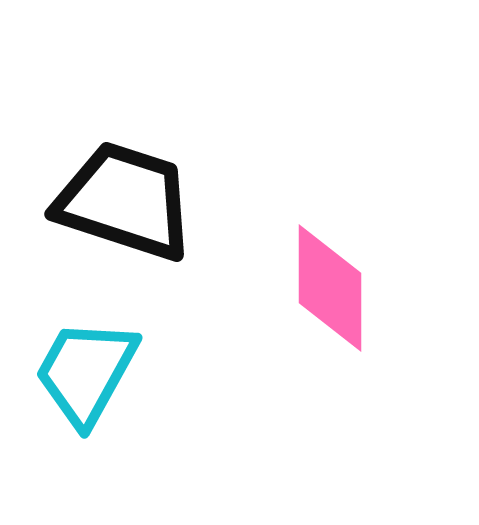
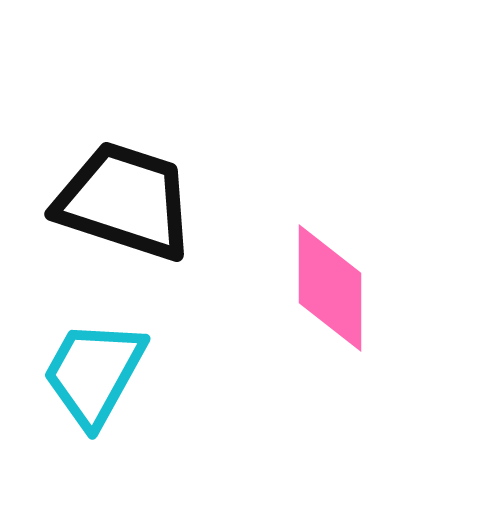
cyan trapezoid: moved 8 px right, 1 px down
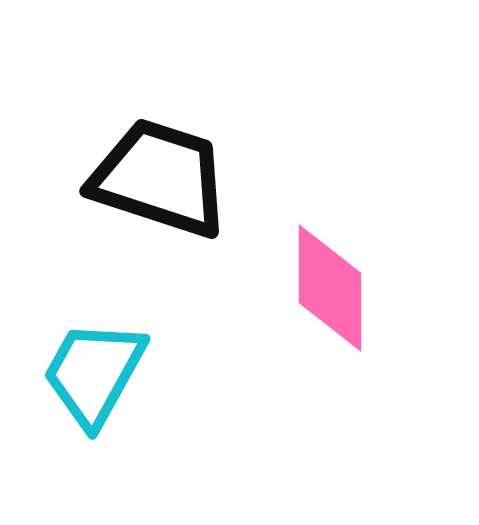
black trapezoid: moved 35 px right, 23 px up
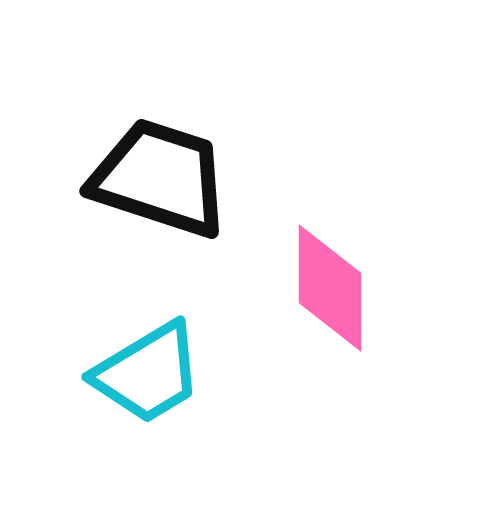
cyan trapezoid: moved 54 px right; rotated 150 degrees counterclockwise
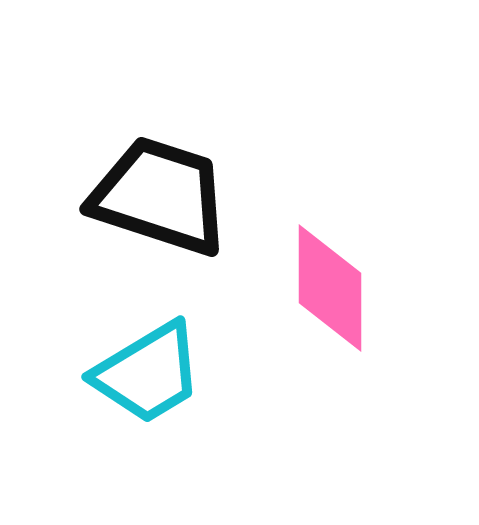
black trapezoid: moved 18 px down
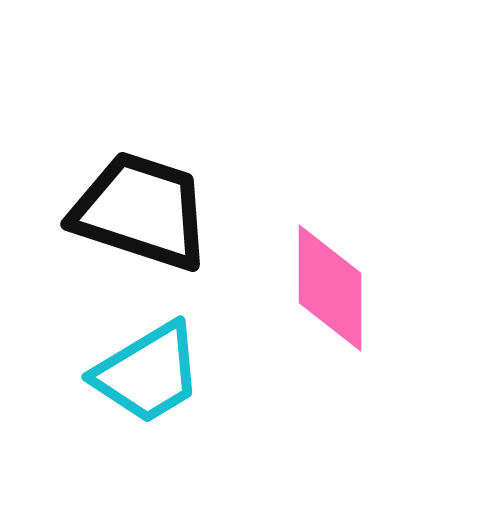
black trapezoid: moved 19 px left, 15 px down
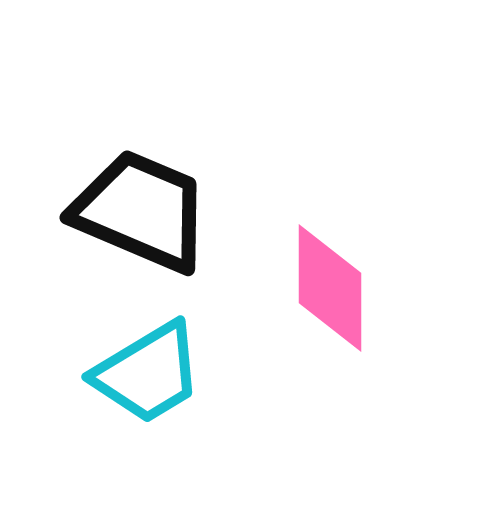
black trapezoid: rotated 5 degrees clockwise
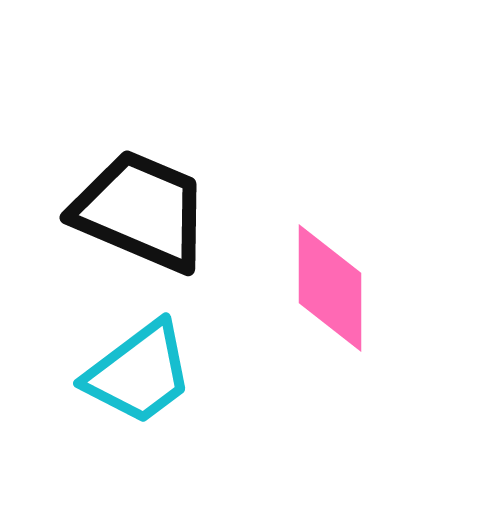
cyan trapezoid: moved 9 px left; rotated 6 degrees counterclockwise
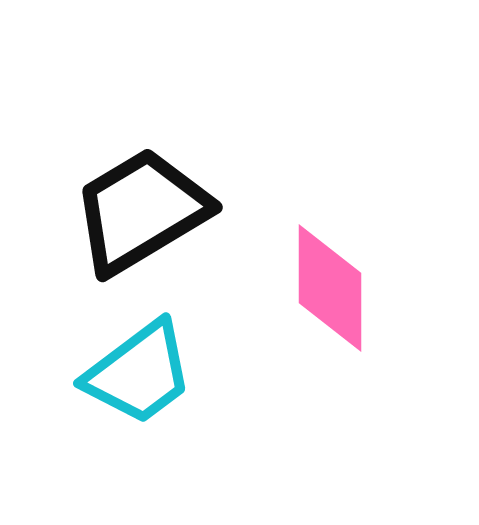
black trapezoid: rotated 54 degrees counterclockwise
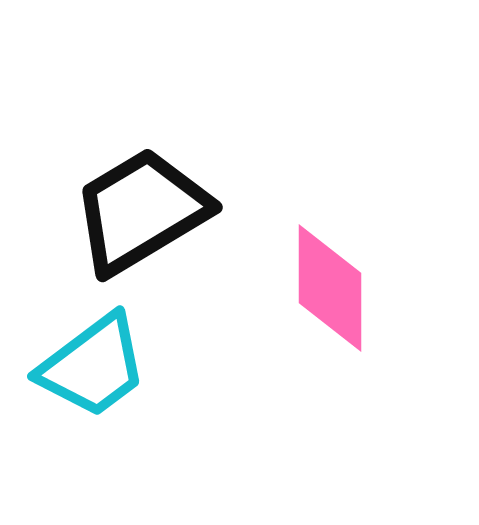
cyan trapezoid: moved 46 px left, 7 px up
